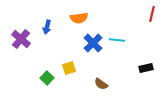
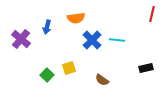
orange semicircle: moved 3 px left
blue cross: moved 1 px left, 3 px up
green square: moved 3 px up
brown semicircle: moved 1 px right, 4 px up
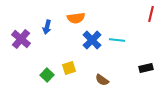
red line: moved 1 px left
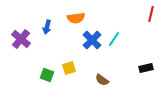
cyan line: moved 3 px left, 1 px up; rotated 63 degrees counterclockwise
green square: rotated 24 degrees counterclockwise
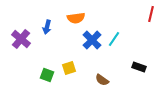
black rectangle: moved 7 px left, 1 px up; rotated 32 degrees clockwise
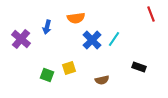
red line: rotated 35 degrees counterclockwise
brown semicircle: rotated 48 degrees counterclockwise
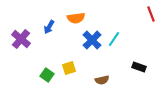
blue arrow: moved 2 px right; rotated 16 degrees clockwise
green square: rotated 16 degrees clockwise
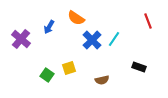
red line: moved 3 px left, 7 px down
orange semicircle: rotated 42 degrees clockwise
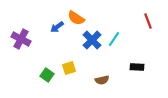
blue arrow: moved 8 px right; rotated 24 degrees clockwise
purple cross: rotated 12 degrees counterclockwise
black rectangle: moved 2 px left; rotated 16 degrees counterclockwise
